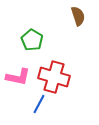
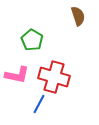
pink L-shape: moved 1 px left, 2 px up
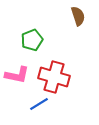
green pentagon: rotated 20 degrees clockwise
blue line: rotated 30 degrees clockwise
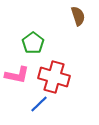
green pentagon: moved 1 px right, 3 px down; rotated 15 degrees counterclockwise
blue line: rotated 12 degrees counterclockwise
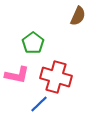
brown semicircle: rotated 42 degrees clockwise
red cross: moved 2 px right
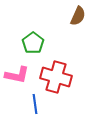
blue line: moved 4 px left; rotated 54 degrees counterclockwise
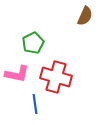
brown semicircle: moved 7 px right
green pentagon: rotated 10 degrees clockwise
pink L-shape: moved 1 px up
